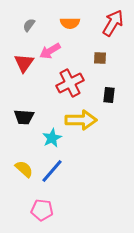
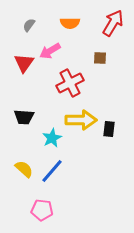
black rectangle: moved 34 px down
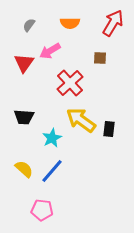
red cross: rotated 16 degrees counterclockwise
yellow arrow: rotated 144 degrees counterclockwise
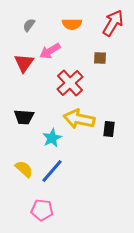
orange semicircle: moved 2 px right, 1 px down
yellow arrow: moved 2 px left, 1 px up; rotated 24 degrees counterclockwise
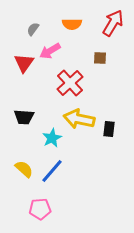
gray semicircle: moved 4 px right, 4 px down
pink pentagon: moved 2 px left, 1 px up; rotated 10 degrees counterclockwise
